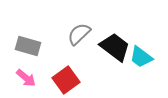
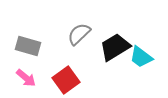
black trapezoid: rotated 68 degrees counterclockwise
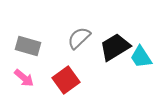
gray semicircle: moved 4 px down
cyan trapezoid: rotated 20 degrees clockwise
pink arrow: moved 2 px left
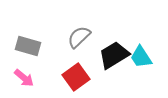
gray semicircle: moved 1 px up
black trapezoid: moved 1 px left, 8 px down
red square: moved 10 px right, 3 px up
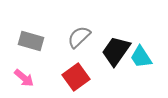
gray rectangle: moved 3 px right, 5 px up
black trapezoid: moved 2 px right, 4 px up; rotated 24 degrees counterclockwise
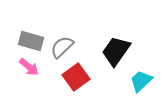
gray semicircle: moved 17 px left, 10 px down
cyan trapezoid: moved 24 px down; rotated 80 degrees clockwise
pink arrow: moved 5 px right, 11 px up
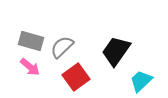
pink arrow: moved 1 px right
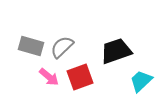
gray rectangle: moved 5 px down
black trapezoid: rotated 36 degrees clockwise
pink arrow: moved 19 px right, 10 px down
red square: moved 4 px right; rotated 16 degrees clockwise
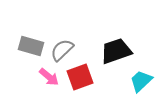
gray semicircle: moved 3 px down
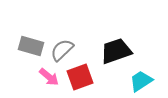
cyan trapezoid: rotated 10 degrees clockwise
